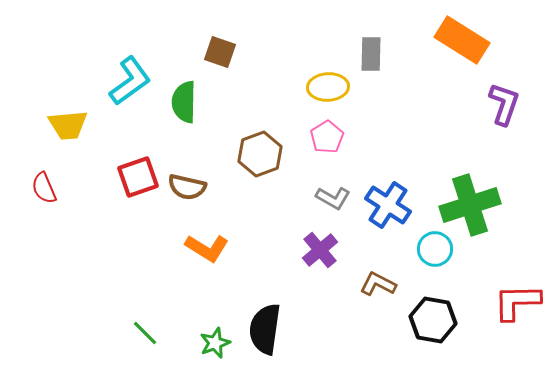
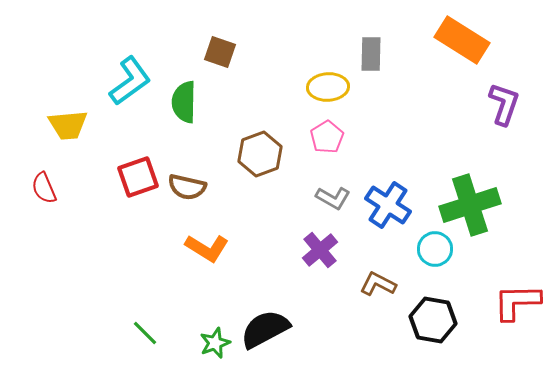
black semicircle: rotated 54 degrees clockwise
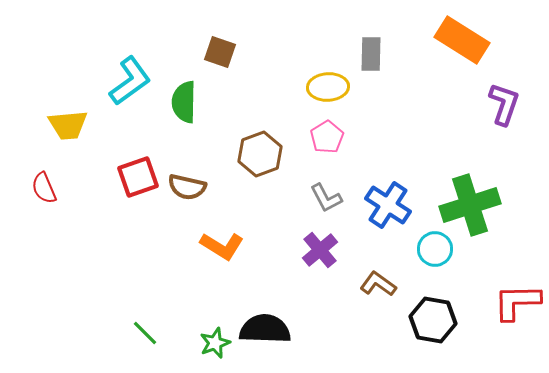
gray L-shape: moved 7 px left; rotated 32 degrees clockwise
orange L-shape: moved 15 px right, 2 px up
brown L-shape: rotated 9 degrees clockwise
black semicircle: rotated 30 degrees clockwise
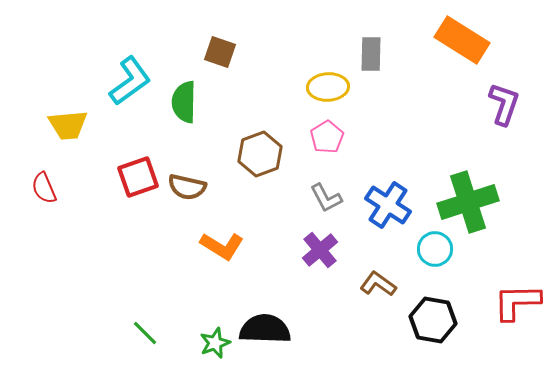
green cross: moved 2 px left, 3 px up
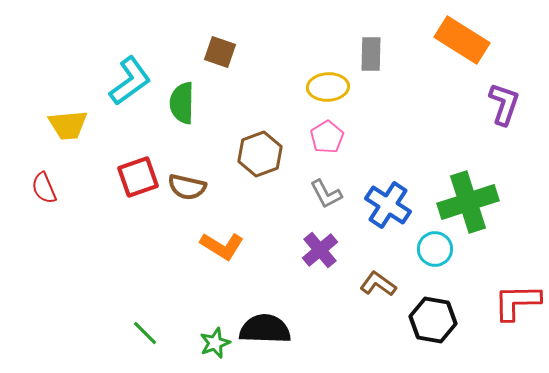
green semicircle: moved 2 px left, 1 px down
gray L-shape: moved 4 px up
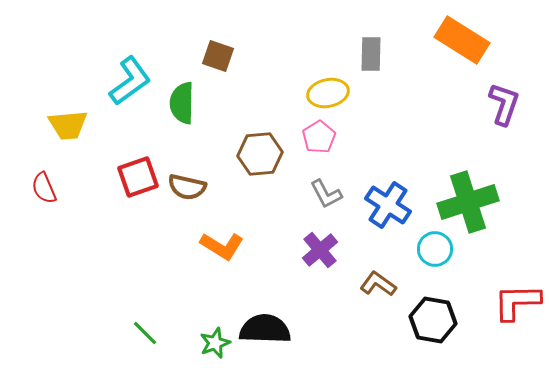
brown square: moved 2 px left, 4 px down
yellow ellipse: moved 6 px down; rotated 9 degrees counterclockwise
pink pentagon: moved 8 px left
brown hexagon: rotated 15 degrees clockwise
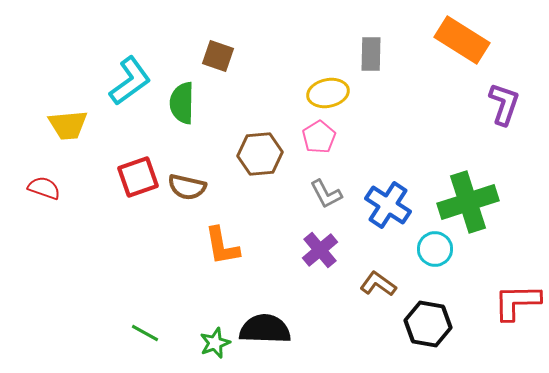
red semicircle: rotated 132 degrees clockwise
orange L-shape: rotated 48 degrees clockwise
black hexagon: moved 5 px left, 4 px down
green line: rotated 16 degrees counterclockwise
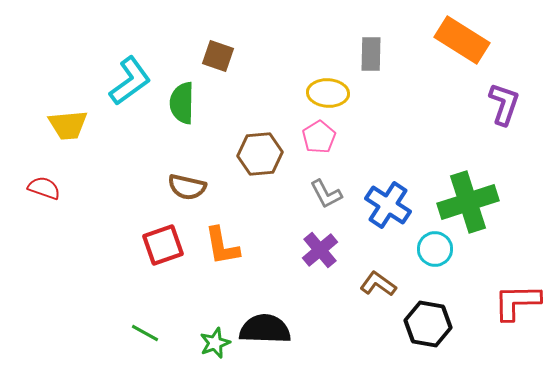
yellow ellipse: rotated 15 degrees clockwise
red square: moved 25 px right, 68 px down
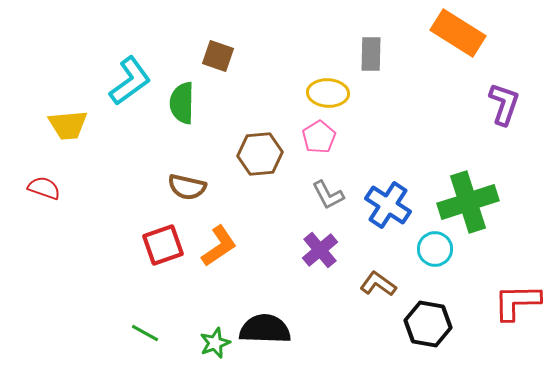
orange rectangle: moved 4 px left, 7 px up
gray L-shape: moved 2 px right, 1 px down
orange L-shape: moved 3 px left; rotated 114 degrees counterclockwise
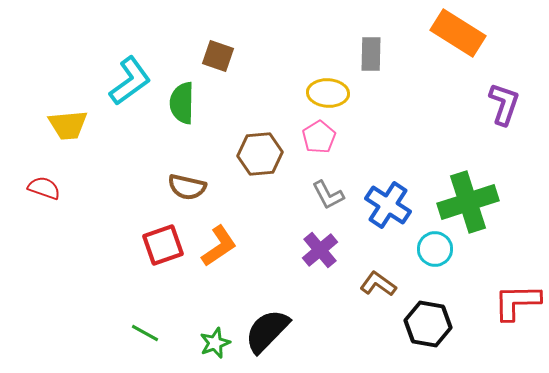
black semicircle: moved 2 px right, 2 px down; rotated 48 degrees counterclockwise
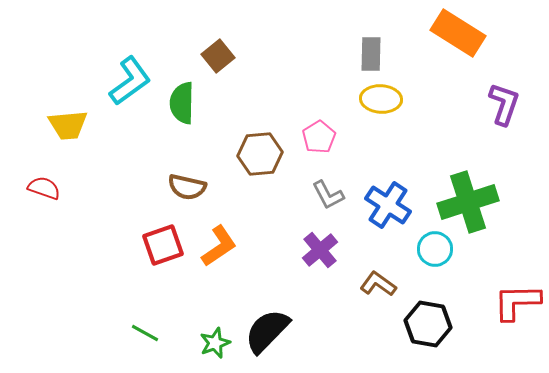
brown square: rotated 32 degrees clockwise
yellow ellipse: moved 53 px right, 6 px down
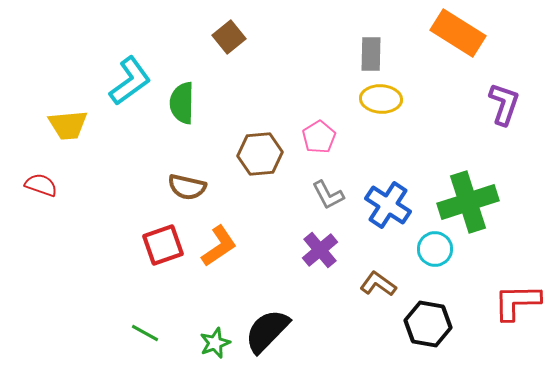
brown square: moved 11 px right, 19 px up
red semicircle: moved 3 px left, 3 px up
